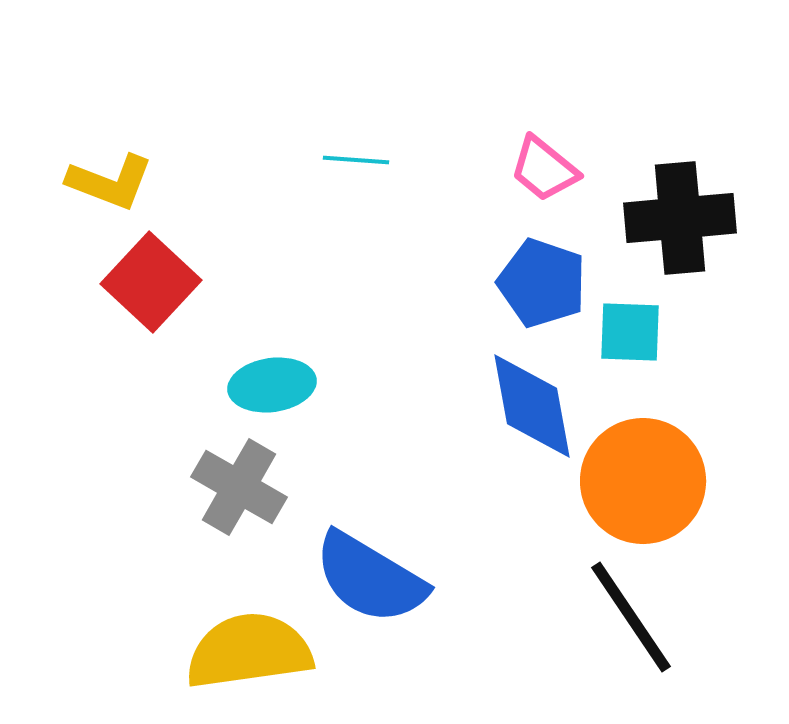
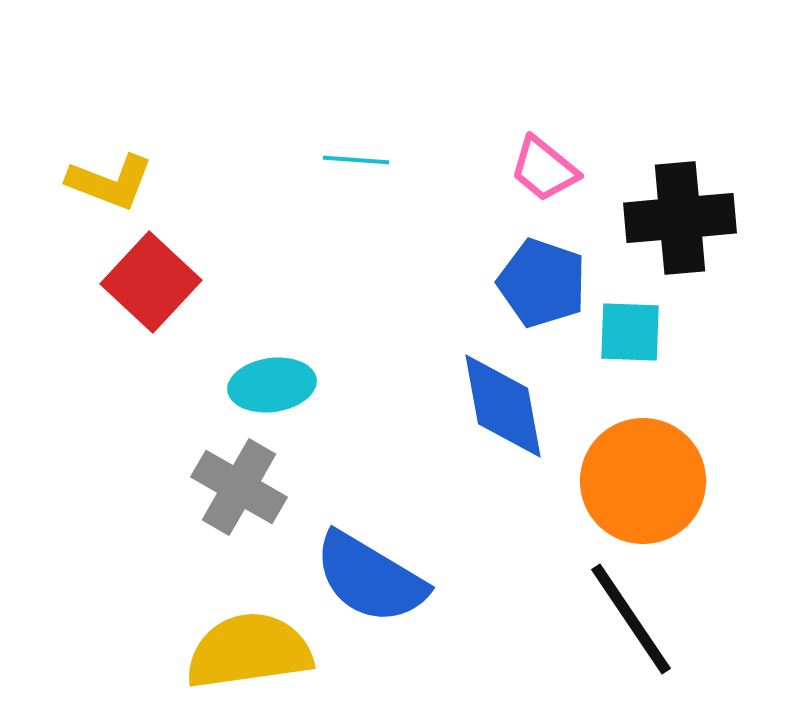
blue diamond: moved 29 px left
black line: moved 2 px down
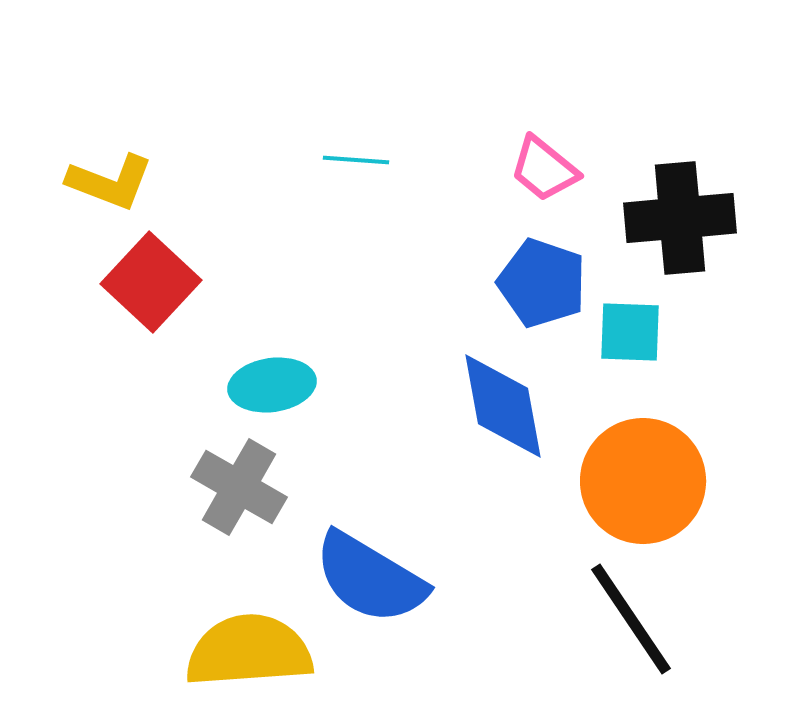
yellow semicircle: rotated 4 degrees clockwise
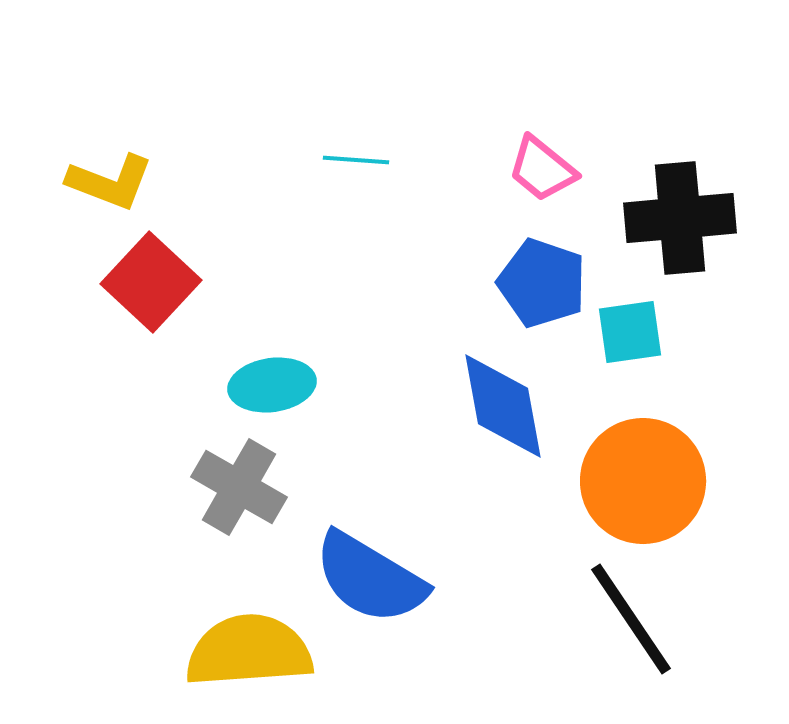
pink trapezoid: moved 2 px left
cyan square: rotated 10 degrees counterclockwise
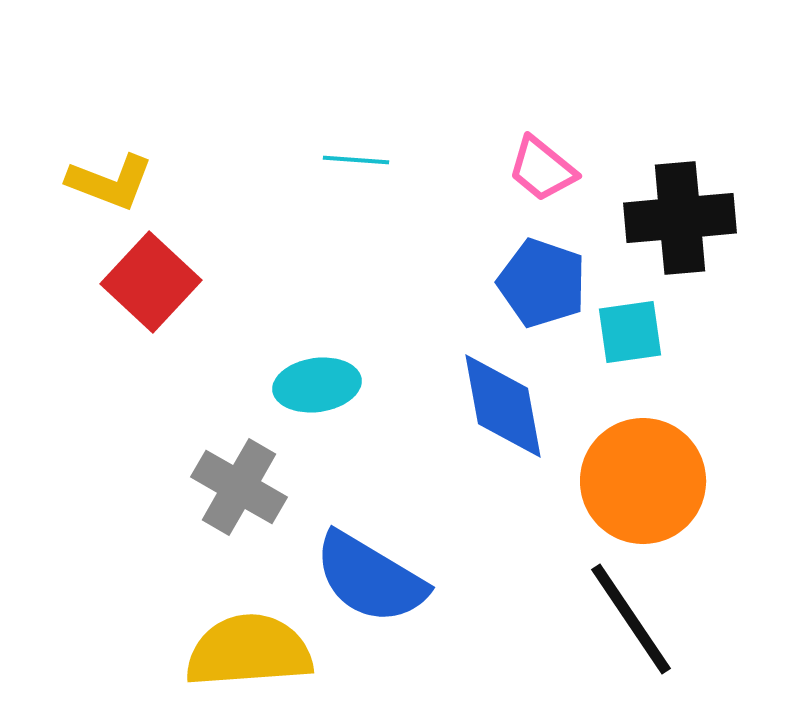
cyan ellipse: moved 45 px right
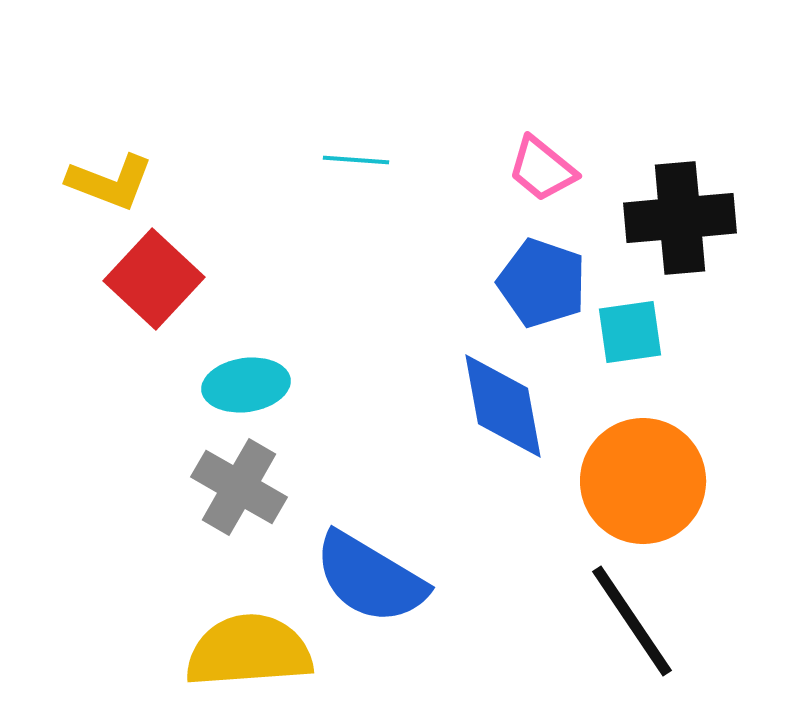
red square: moved 3 px right, 3 px up
cyan ellipse: moved 71 px left
black line: moved 1 px right, 2 px down
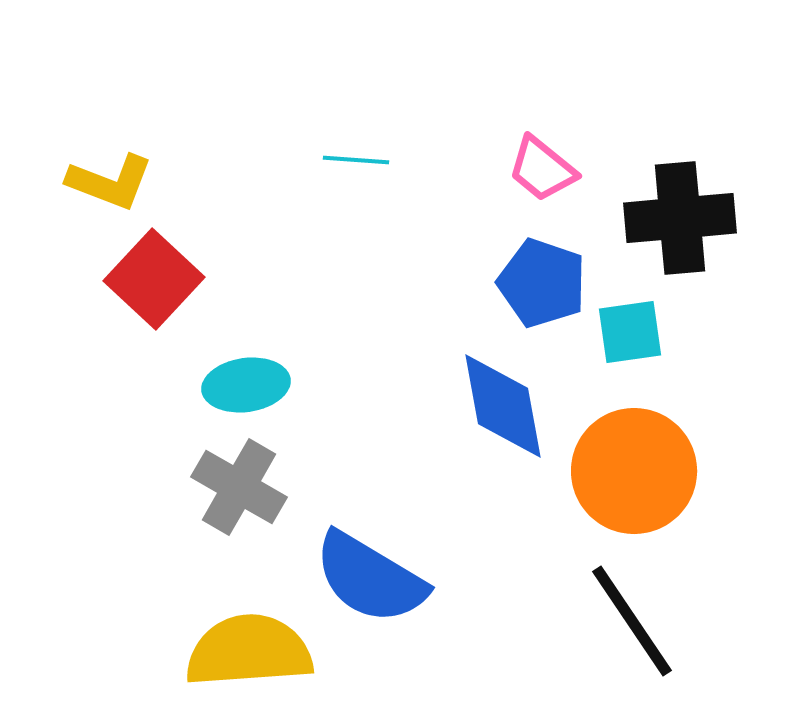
orange circle: moved 9 px left, 10 px up
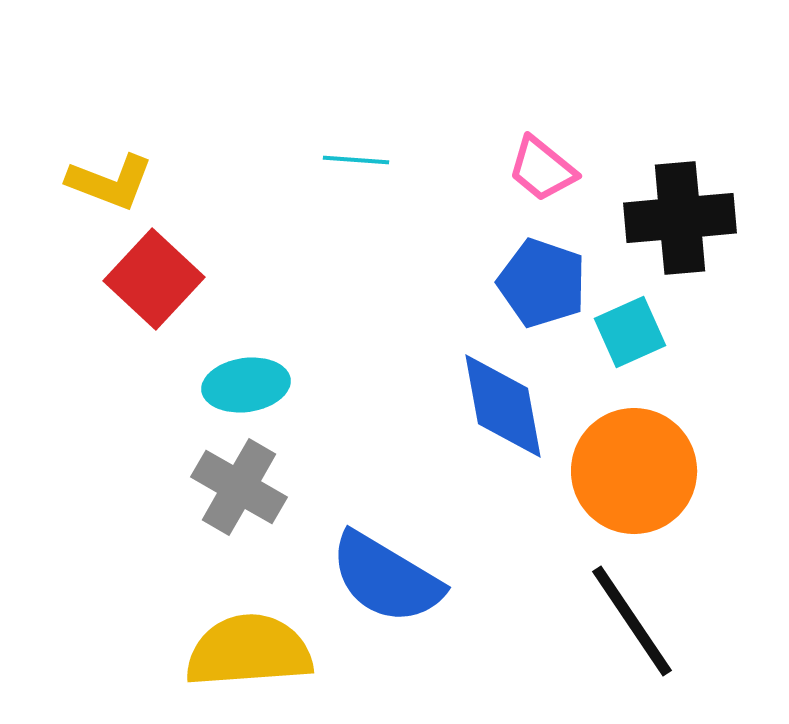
cyan square: rotated 16 degrees counterclockwise
blue semicircle: moved 16 px right
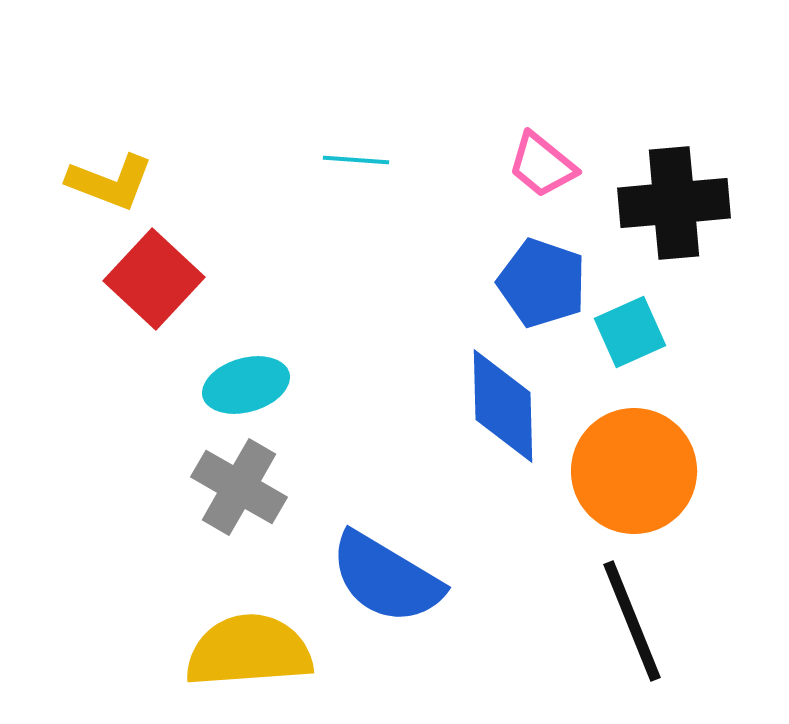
pink trapezoid: moved 4 px up
black cross: moved 6 px left, 15 px up
cyan ellipse: rotated 8 degrees counterclockwise
blue diamond: rotated 9 degrees clockwise
black line: rotated 12 degrees clockwise
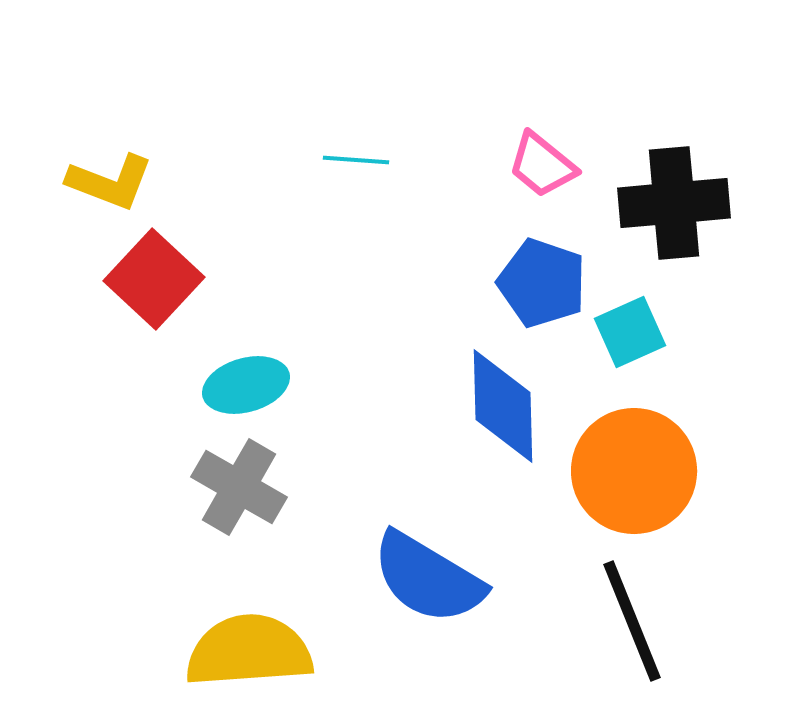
blue semicircle: moved 42 px right
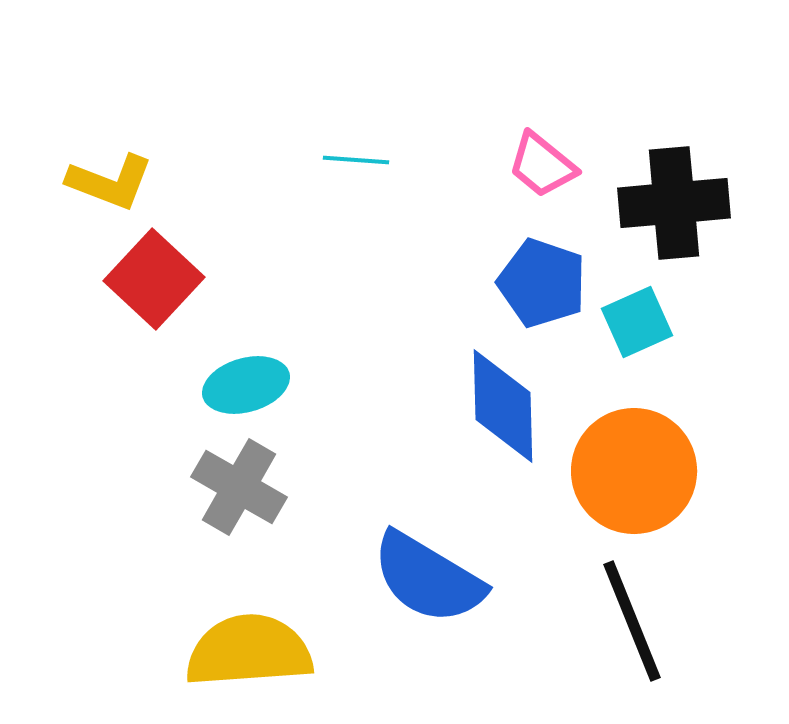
cyan square: moved 7 px right, 10 px up
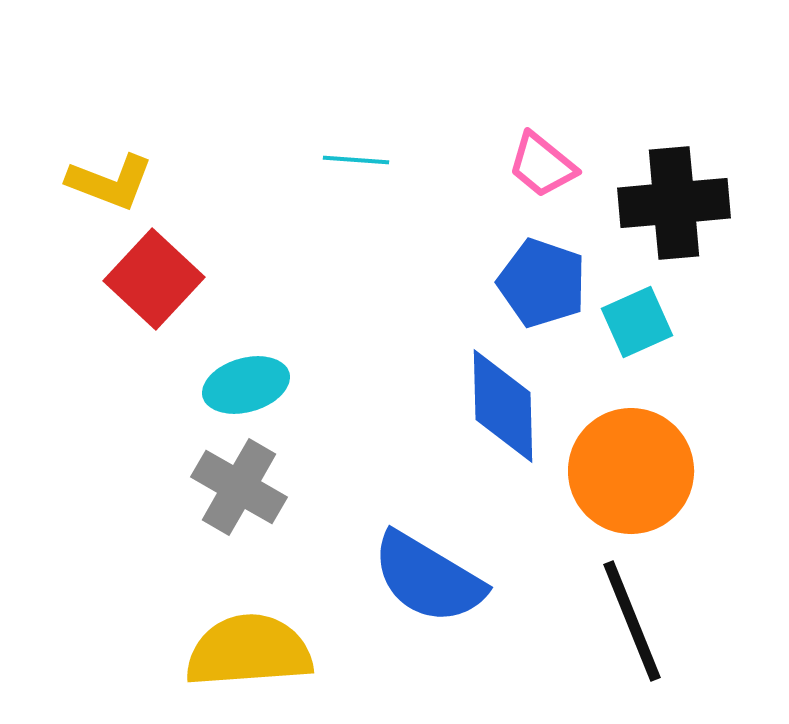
orange circle: moved 3 px left
